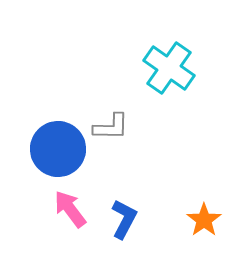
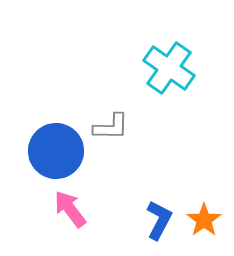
blue circle: moved 2 px left, 2 px down
blue L-shape: moved 35 px right, 1 px down
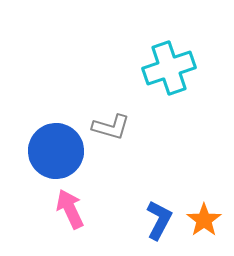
cyan cross: rotated 36 degrees clockwise
gray L-shape: rotated 15 degrees clockwise
pink arrow: rotated 12 degrees clockwise
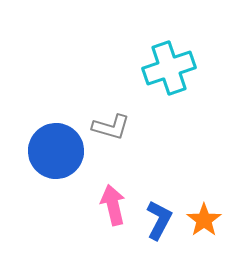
pink arrow: moved 43 px right, 4 px up; rotated 12 degrees clockwise
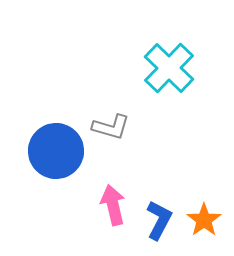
cyan cross: rotated 27 degrees counterclockwise
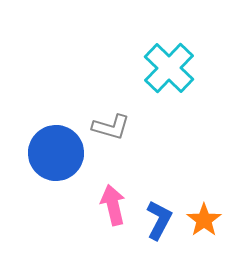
blue circle: moved 2 px down
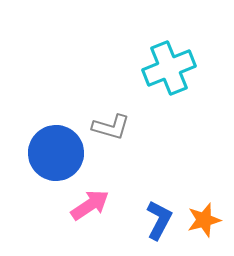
cyan cross: rotated 24 degrees clockwise
pink arrow: moved 23 px left; rotated 69 degrees clockwise
orange star: rotated 20 degrees clockwise
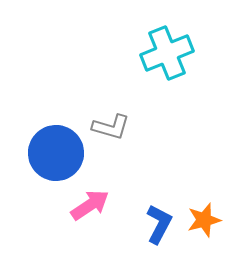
cyan cross: moved 2 px left, 15 px up
blue L-shape: moved 4 px down
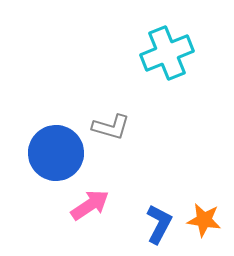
orange star: rotated 24 degrees clockwise
